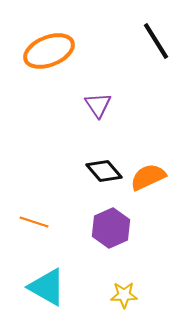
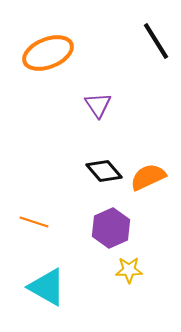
orange ellipse: moved 1 px left, 2 px down
yellow star: moved 5 px right, 25 px up
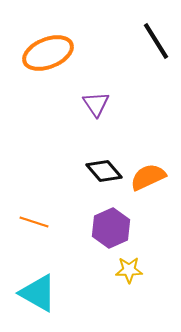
purple triangle: moved 2 px left, 1 px up
cyan triangle: moved 9 px left, 6 px down
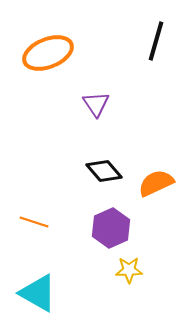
black line: rotated 48 degrees clockwise
orange semicircle: moved 8 px right, 6 px down
